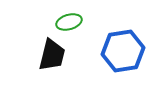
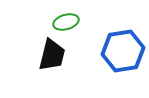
green ellipse: moved 3 px left
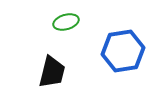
black trapezoid: moved 17 px down
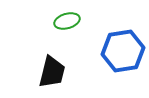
green ellipse: moved 1 px right, 1 px up
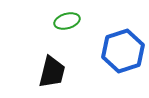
blue hexagon: rotated 9 degrees counterclockwise
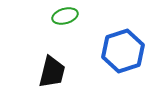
green ellipse: moved 2 px left, 5 px up
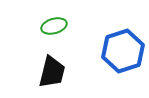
green ellipse: moved 11 px left, 10 px down
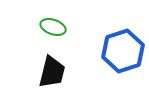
green ellipse: moved 1 px left, 1 px down; rotated 35 degrees clockwise
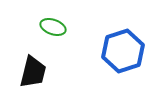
black trapezoid: moved 19 px left
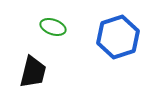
blue hexagon: moved 5 px left, 14 px up
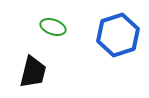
blue hexagon: moved 2 px up
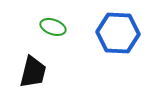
blue hexagon: moved 2 px up; rotated 21 degrees clockwise
